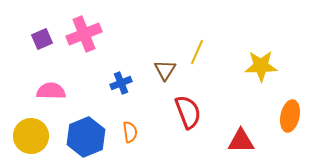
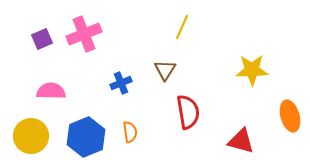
yellow line: moved 15 px left, 25 px up
yellow star: moved 9 px left, 4 px down
red semicircle: rotated 12 degrees clockwise
orange ellipse: rotated 28 degrees counterclockwise
red triangle: rotated 16 degrees clockwise
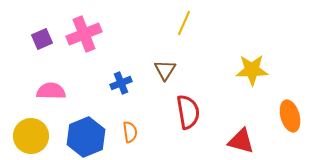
yellow line: moved 2 px right, 4 px up
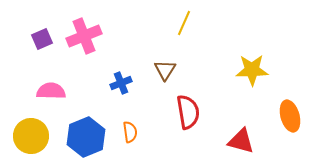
pink cross: moved 2 px down
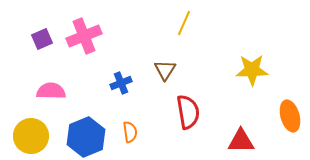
red triangle: rotated 16 degrees counterclockwise
